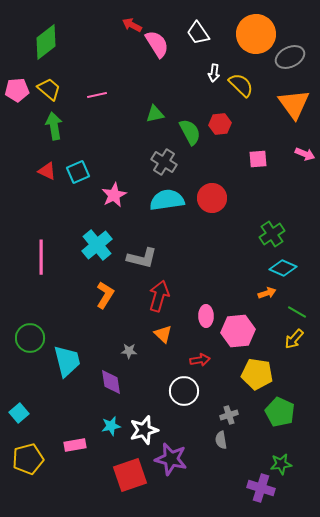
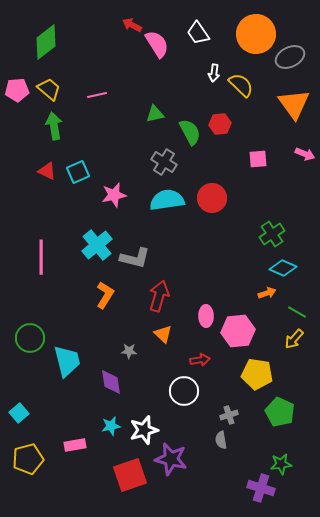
pink star at (114, 195): rotated 15 degrees clockwise
gray L-shape at (142, 258): moved 7 px left
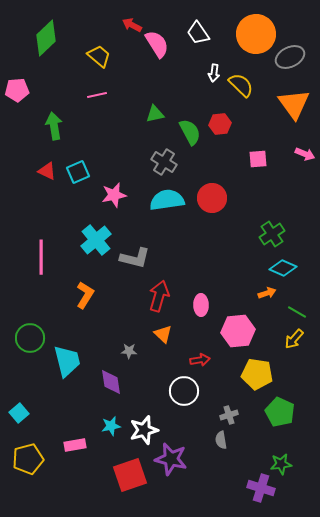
green diamond at (46, 42): moved 4 px up; rotated 6 degrees counterclockwise
yellow trapezoid at (49, 89): moved 50 px right, 33 px up
cyan cross at (97, 245): moved 1 px left, 5 px up
orange L-shape at (105, 295): moved 20 px left
pink ellipse at (206, 316): moved 5 px left, 11 px up
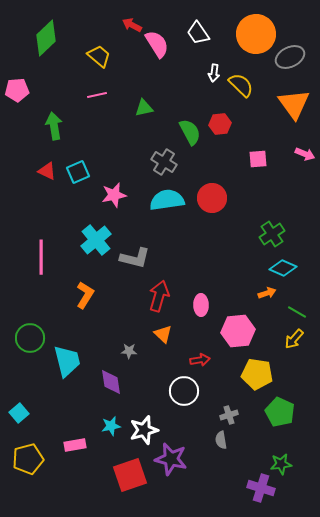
green triangle at (155, 114): moved 11 px left, 6 px up
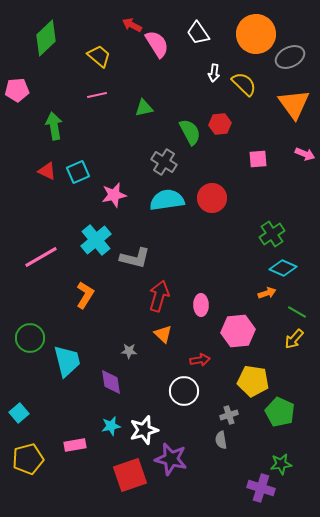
yellow semicircle at (241, 85): moved 3 px right, 1 px up
pink line at (41, 257): rotated 60 degrees clockwise
yellow pentagon at (257, 374): moved 4 px left, 7 px down
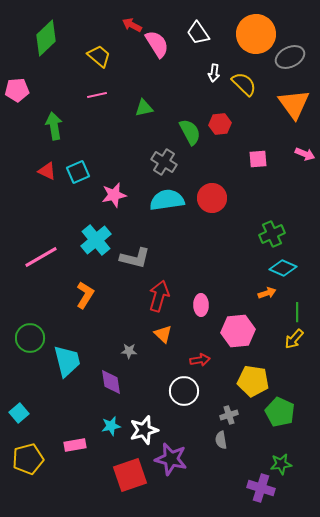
green cross at (272, 234): rotated 10 degrees clockwise
green line at (297, 312): rotated 60 degrees clockwise
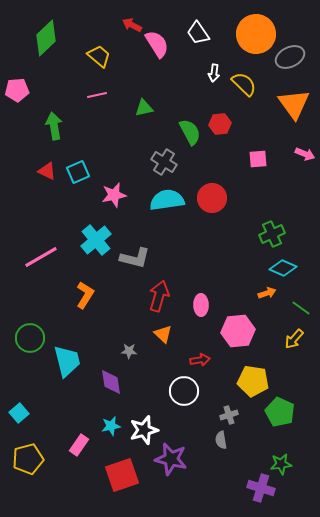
green line at (297, 312): moved 4 px right, 4 px up; rotated 54 degrees counterclockwise
pink rectangle at (75, 445): moved 4 px right; rotated 45 degrees counterclockwise
red square at (130, 475): moved 8 px left
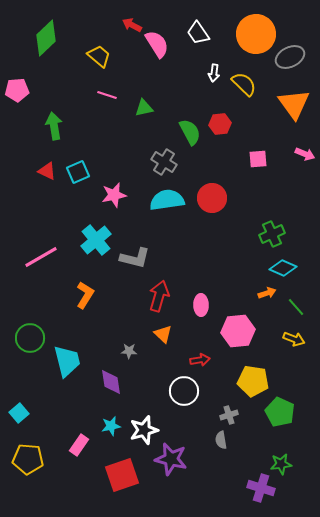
pink line at (97, 95): moved 10 px right; rotated 30 degrees clockwise
green line at (301, 308): moved 5 px left, 1 px up; rotated 12 degrees clockwise
yellow arrow at (294, 339): rotated 110 degrees counterclockwise
yellow pentagon at (28, 459): rotated 20 degrees clockwise
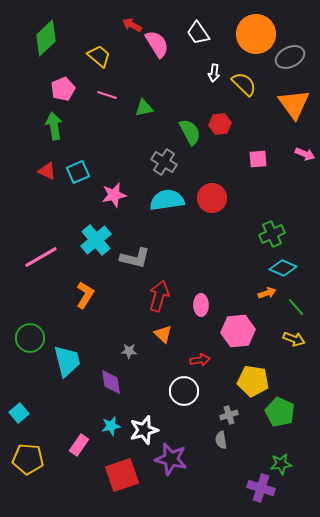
pink pentagon at (17, 90): moved 46 px right, 1 px up; rotated 20 degrees counterclockwise
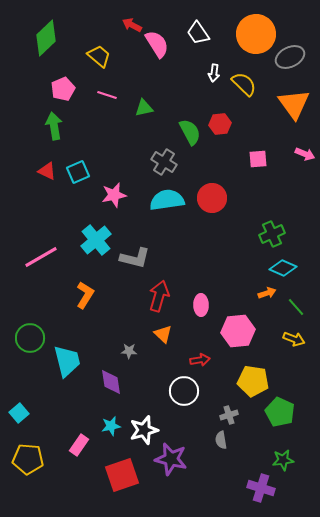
green star at (281, 464): moved 2 px right, 4 px up
